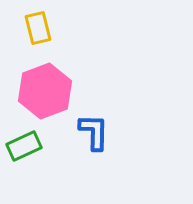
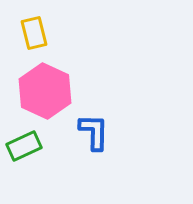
yellow rectangle: moved 4 px left, 5 px down
pink hexagon: rotated 14 degrees counterclockwise
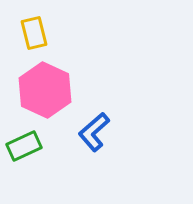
pink hexagon: moved 1 px up
blue L-shape: rotated 132 degrees counterclockwise
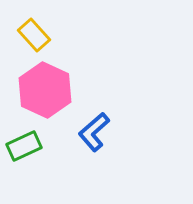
yellow rectangle: moved 2 px down; rotated 28 degrees counterclockwise
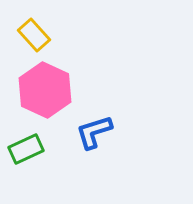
blue L-shape: rotated 24 degrees clockwise
green rectangle: moved 2 px right, 3 px down
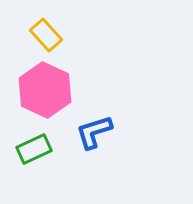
yellow rectangle: moved 12 px right
green rectangle: moved 8 px right
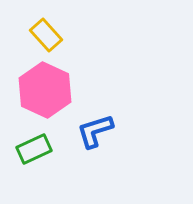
blue L-shape: moved 1 px right, 1 px up
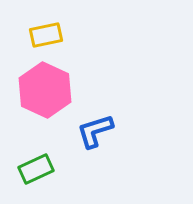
yellow rectangle: rotated 60 degrees counterclockwise
green rectangle: moved 2 px right, 20 px down
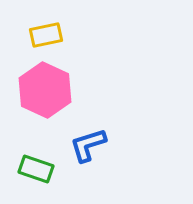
blue L-shape: moved 7 px left, 14 px down
green rectangle: rotated 44 degrees clockwise
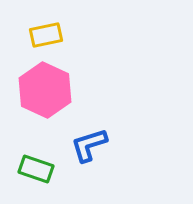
blue L-shape: moved 1 px right
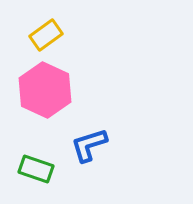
yellow rectangle: rotated 24 degrees counterclockwise
